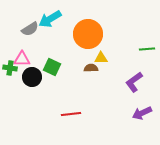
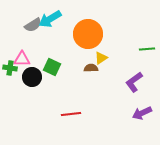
gray semicircle: moved 3 px right, 4 px up
yellow triangle: rotated 32 degrees counterclockwise
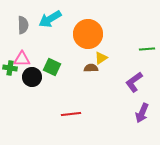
gray semicircle: moved 10 px left; rotated 60 degrees counterclockwise
purple arrow: rotated 42 degrees counterclockwise
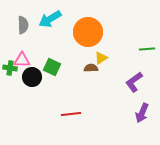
orange circle: moved 2 px up
pink triangle: moved 1 px down
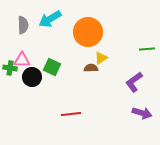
purple arrow: rotated 96 degrees counterclockwise
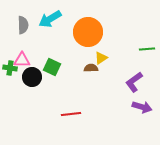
purple arrow: moved 6 px up
